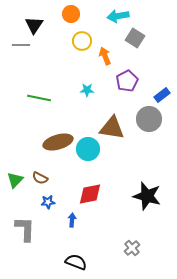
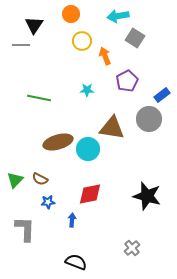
brown semicircle: moved 1 px down
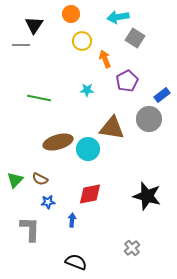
cyan arrow: moved 1 px down
orange arrow: moved 3 px down
gray L-shape: moved 5 px right
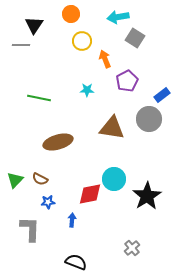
cyan circle: moved 26 px right, 30 px down
black star: rotated 24 degrees clockwise
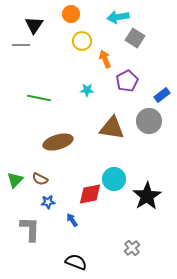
gray circle: moved 2 px down
blue arrow: rotated 40 degrees counterclockwise
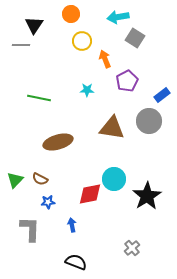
blue arrow: moved 5 px down; rotated 24 degrees clockwise
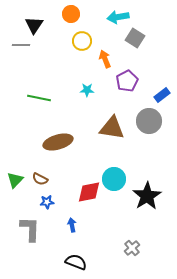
red diamond: moved 1 px left, 2 px up
blue star: moved 1 px left
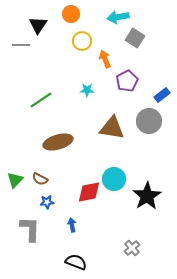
black triangle: moved 4 px right
green line: moved 2 px right, 2 px down; rotated 45 degrees counterclockwise
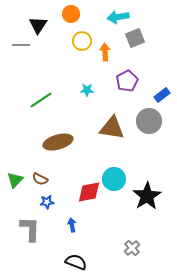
gray square: rotated 36 degrees clockwise
orange arrow: moved 7 px up; rotated 18 degrees clockwise
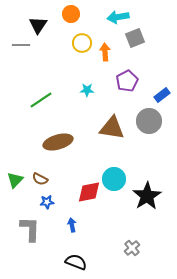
yellow circle: moved 2 px down
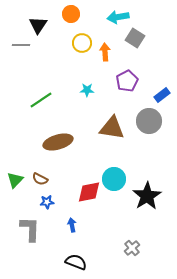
gray square: rotated 36 degrees counterclockwise
